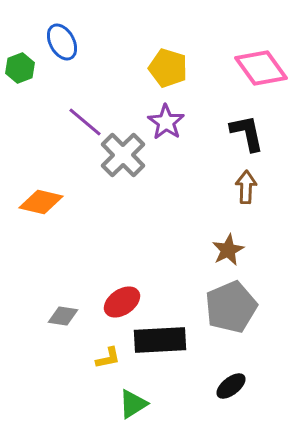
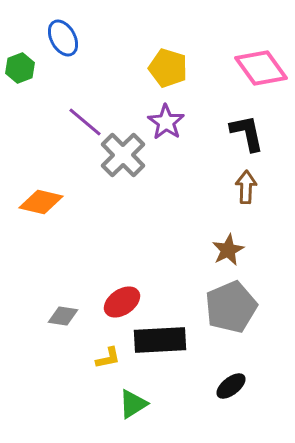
blue ellipse: moved 1 px right, 4 px up
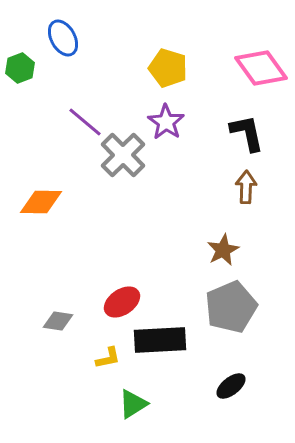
orange diamond: rotated 12 degrees counterclockwise
brown star: moved 5 px left
gray diamond: moved 5 px left, 5 px down
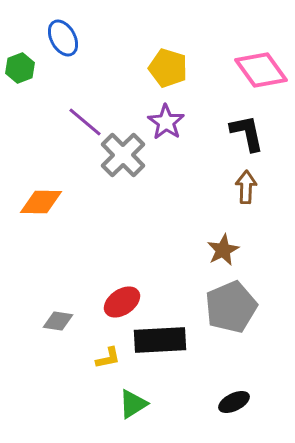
pink diamond: moved 2 px down
black ellipse: moved 3 px right, 16 px down; rotated 12 degrees clockwise
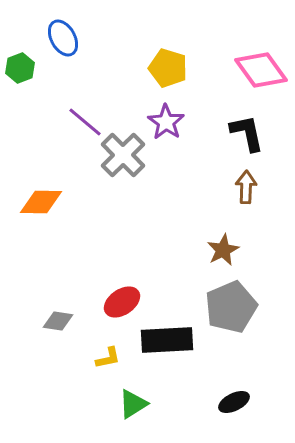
black rectangle: moved 7 px right
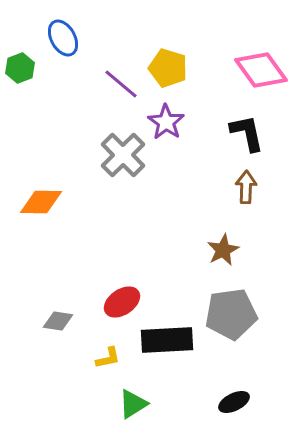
purple line: moved 36 px right, 38 px up
gray pentagon: moved 7 px down; rotated 15 degrees clockwise
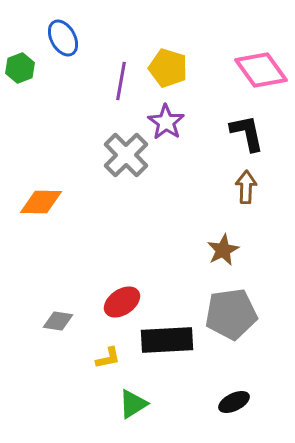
purple line: moved 3 px up; rotated 60 degrees clockwise
gray cross: moved 3 px right
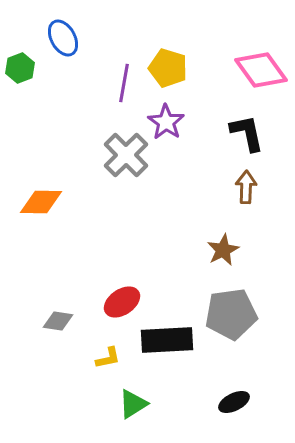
purple line: moved 3 px right, 2 px down
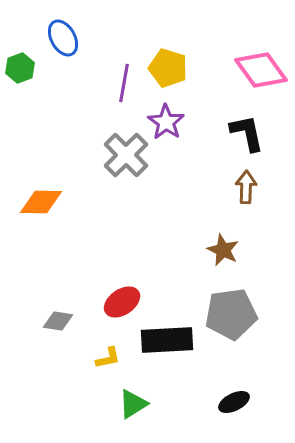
brown star: rotated 20 degrees counterclockwise
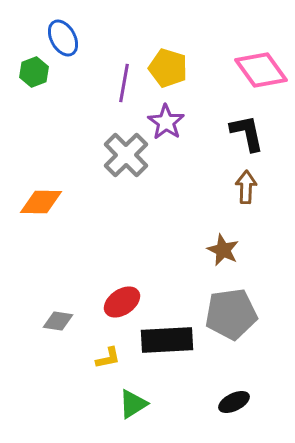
green hexagon: moved 14 px right, 4 px down
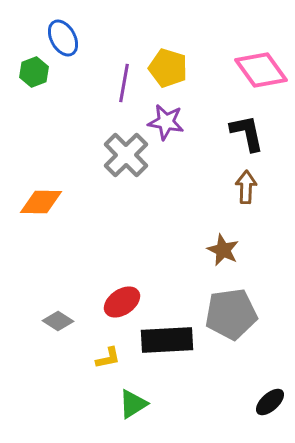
purple star: rotated 24 degrees counterclockwise
gray diamond: rotated 24 degrees clockwise
black ellipse: moved 36 px right; rotated 16 degrees counterclockwise
